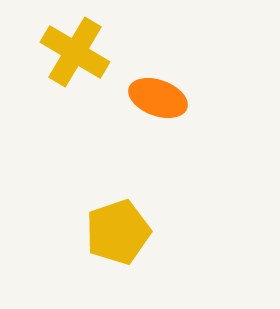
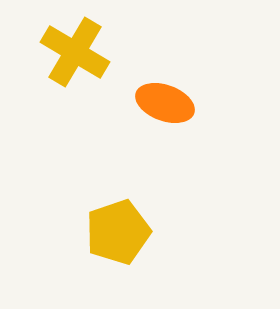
orange ellipse: moved 7 px right, 5 px down
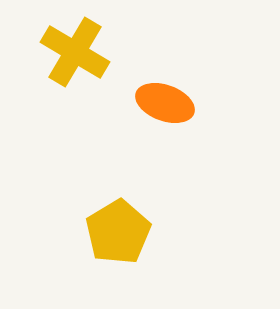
yellow pentagon: rotated 12 degrees counterclockwise
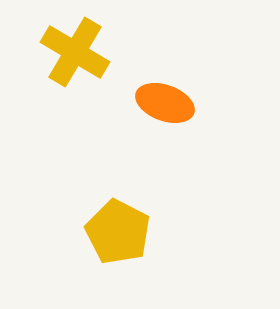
yellow pentagon: rotated 14 degrees counterclockwise
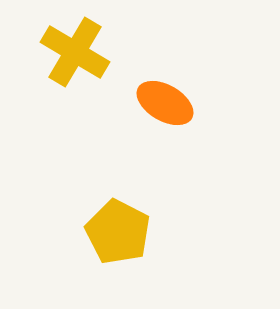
orange ellipse: rotated 10 degrees clockwise
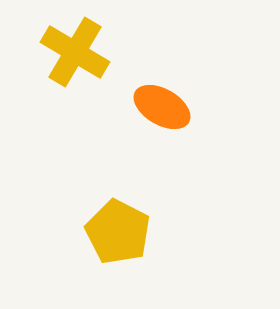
orange ellipse: moved 3 px left, 4 px down
